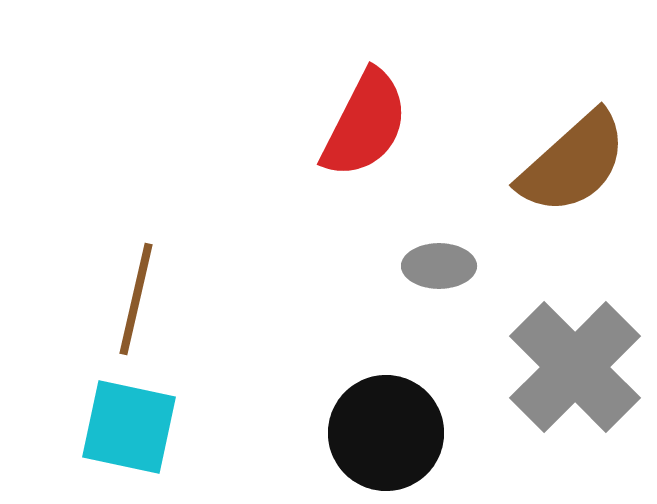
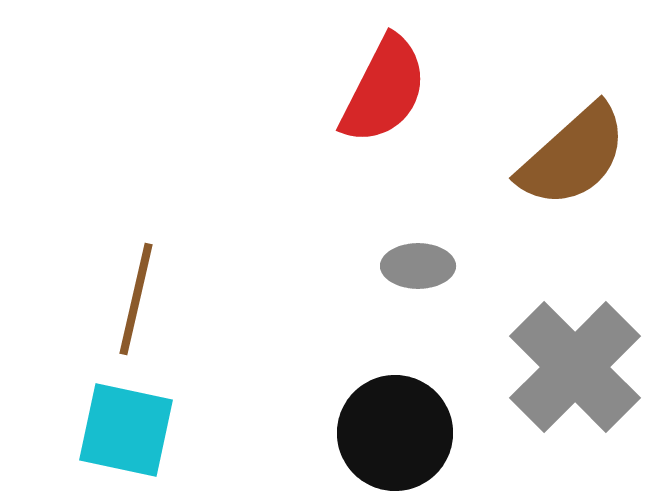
red semicircle: moved 19 px right, 34 px up
brown semicircle: moved 7 px up
gray ellipse: moved 21 px left
cyan square: moved 3 px left, 3 px down
black circle: moved 9 px right
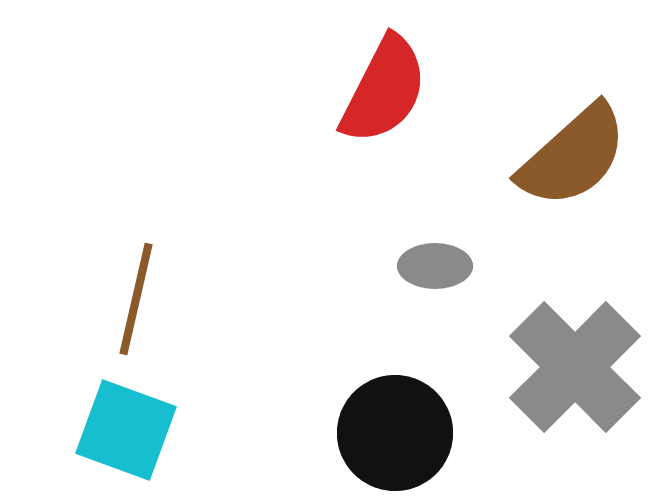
gray ellipse: moved 17 px right
cyan square: rotated 8 degrees clockwise
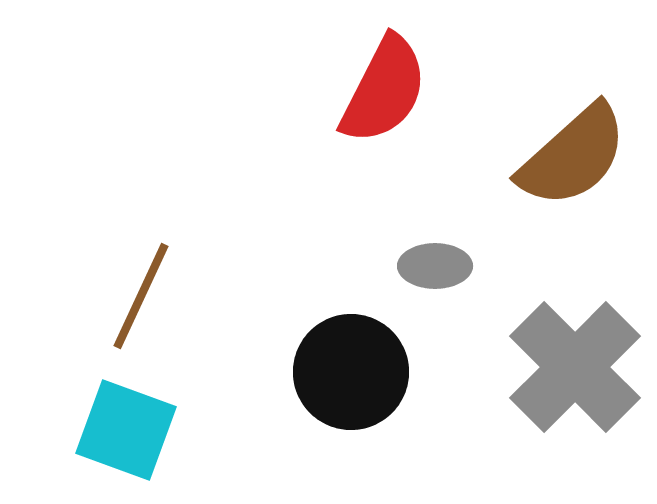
brown line: moved 5 px right, 3 px up; rotated 12 degrees clockwise
black circle: moved 44 px left, 61 px up
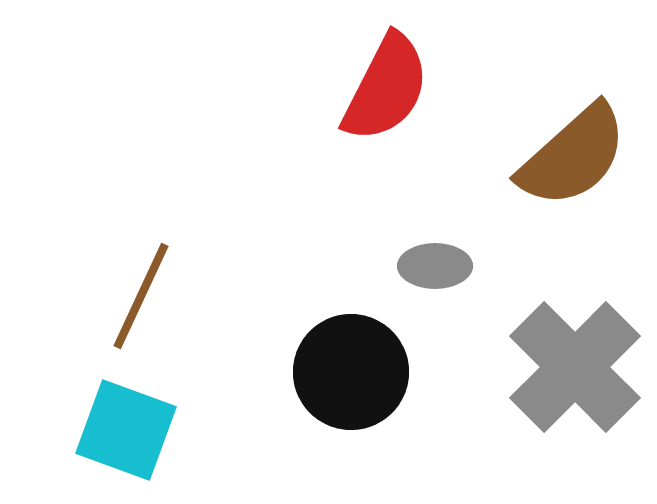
red semicircle: moved 2 px right, 2 px up
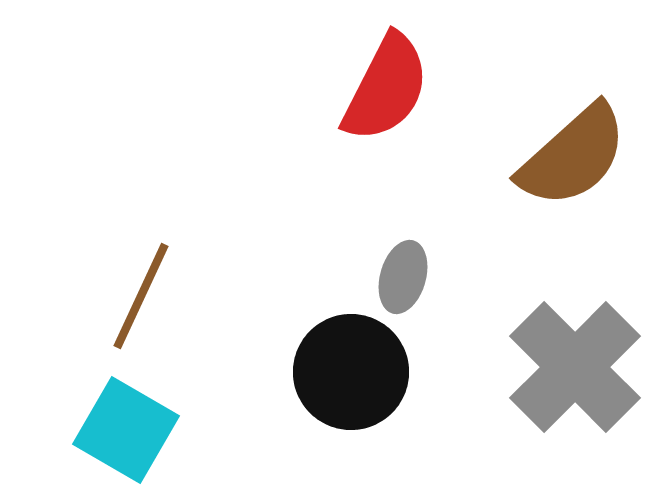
gray ellipse: moved 32 px left, 11 px down; rotated 74 degrees counterclockwise
cyan square: rotated 10 degrees clockwise
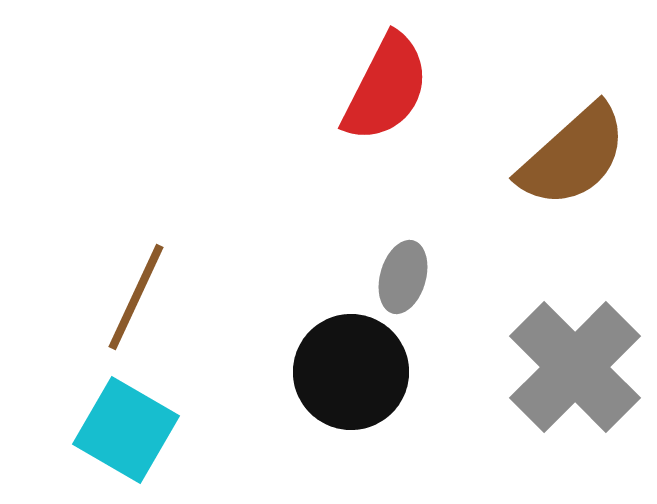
brown line: moved 5 px left, 1 px down
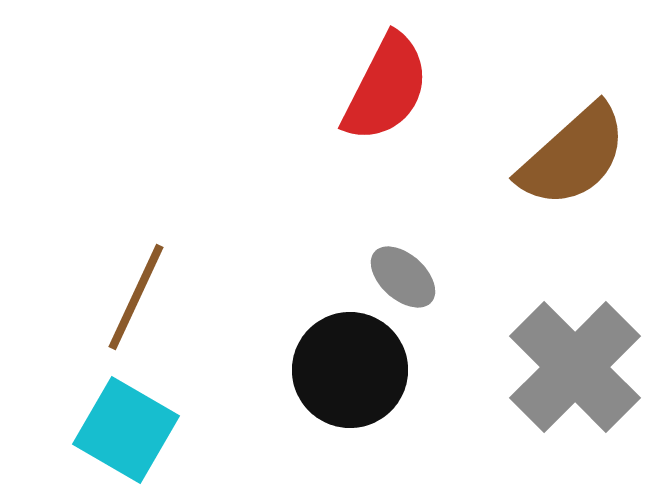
gray ellipse: rotated 64 degrees counterclockwise
black circle: moved 1 px left, 2 px up
